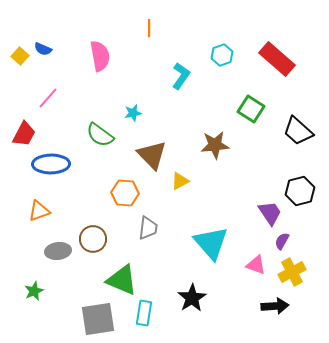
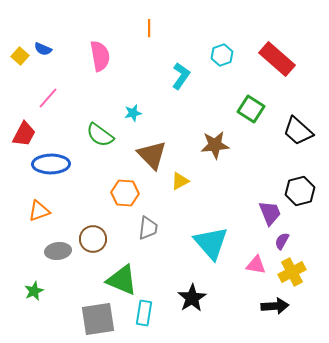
purple trapezoid: rotated 12 degrees clockwise
pink triangle: rotated 10 degrees counterclockwise
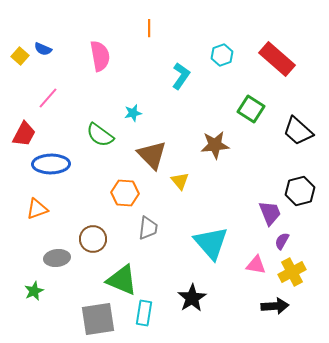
yellow triangle: rotated 42 degrees counterclockwise
orange triangle: moved 2 px left, 2 px up
gray ellipse: moved 1 px left, 7 px down
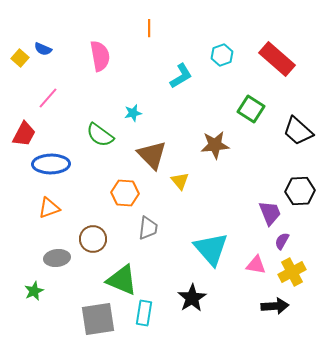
yellow square: moved 2 px down
cyan L-shape: rotated 24 degrees clockwise
black hexagon: rotated 12 degrees clockwise
orange triangle: moved 12 px right, 1 px up
cyan triangle: moved 6 px down
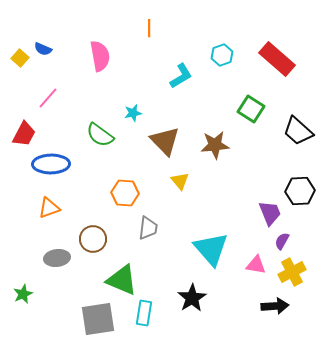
brown triangle: moved 13 px right, 14 px up
green star: moved 11 px left, 3 px down
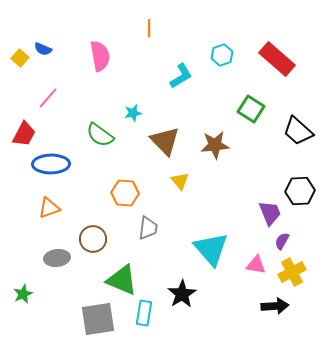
black star: moved 10 px left, 4 px up
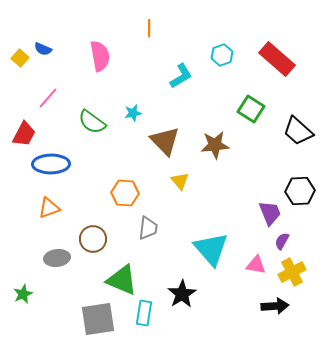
green semicircle: moved 8 px left, 13 px up
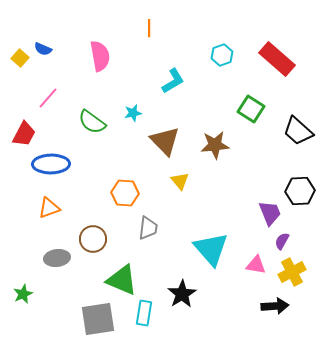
cyan L-shape: moved 8 px left, 5 px down
